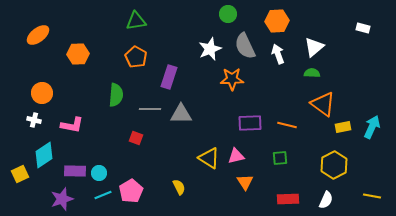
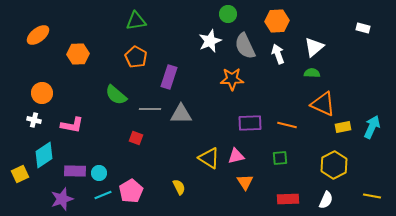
white star at (210, 49): moved 8 px up
green semicircle at (116, 95): rotated 125 degrees clockwise
orange triangle at (323, 104): rotated 12 degrees counterclockwise
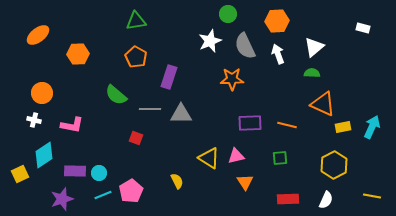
yellow semicircle at (179, 187): moved 2 px left, 6 px up
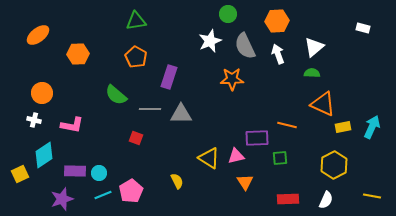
purple rectangle at (250, 123): moved 7 px right, 15 px down
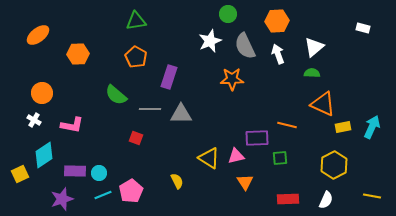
white cross at (34, 120): rotated 16 degrees clockwise
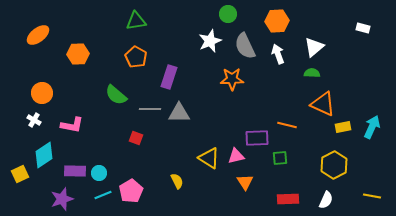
gray triangle at (181, 114): moved 2 px left, 1 px up
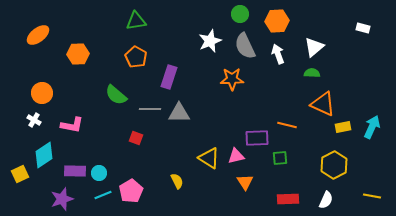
green circle at (228, 14): moved 12 px right
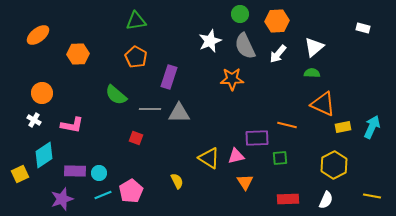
white arrow at (278, 54): rotated 120 degrees counterclockwise
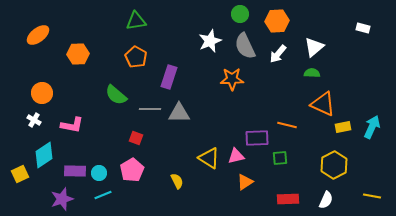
orange triangle at (245, 182): rotated 30 degrees clockwise
pink pentagon at (131, 191): moved 1 px right, 21 px up
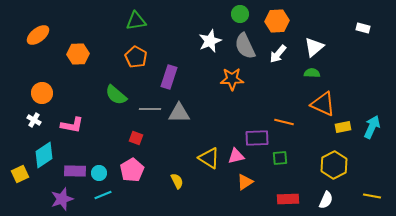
orange line at (287, 125): moved 3 px left, 3 px up
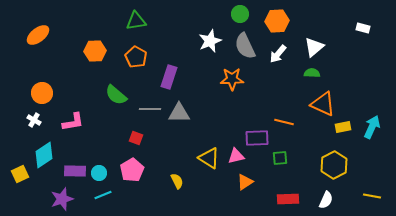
orange hexagon at (78, 54): moved 17 px right, 3 px up
pink L-shape at (72, 125): moved 1 px right, 3 px up; rotated 20 degrees counterclockwise
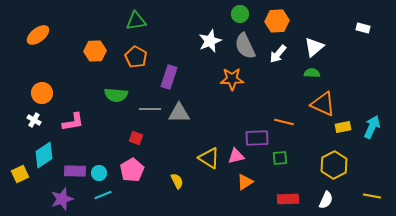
green semicircle at (116, 95): rotated 35 degrees counterclockwise
